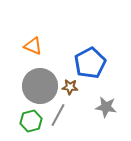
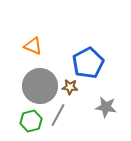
blue pentagon: moved 2 px left
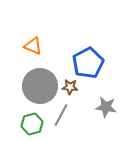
gray line: moved 3 px right
green hexagon: moved 1 px right, 3 px down
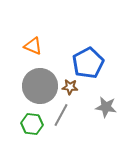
green hexagon: rotated 20 degrees clockwise
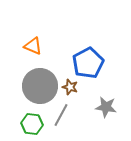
brown star: rotated 14 degrees clockwise
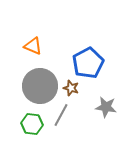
brown star: moved 1 px right, 1 px down
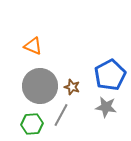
blue pentagon: moved 22 px right, 12 px down
brown star: moved 1 px right, 1 px up
green hexagon: rotated 10 degrees counterclockwise
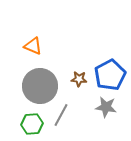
brown star: moved 7 px right, 8 px up; rotated 14 degrees counterclockwise
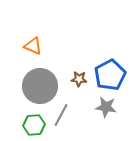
green hexagon: moved 2 px right, 1 px down
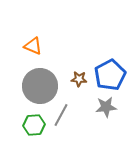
gray star: rotated 15 degrees counterclockwise
